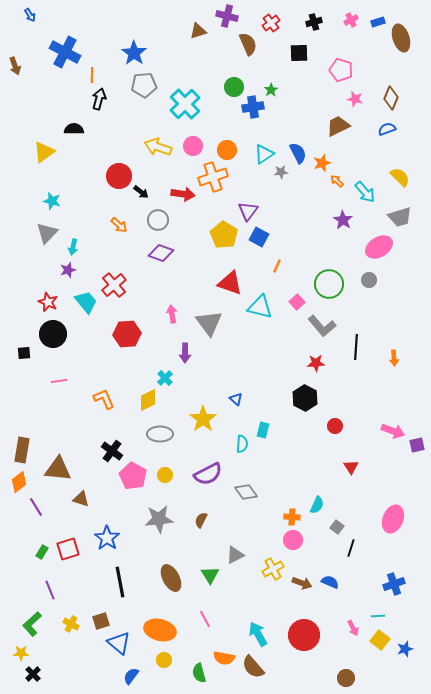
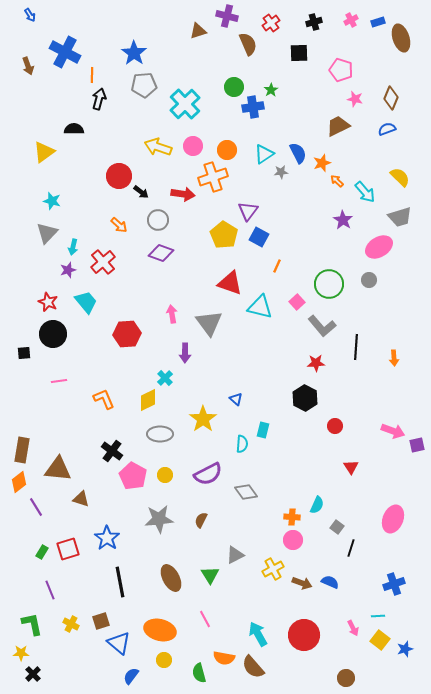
brown arrow at (15, 66): moved 13 px right
red cross at (114, 285): moved 11 px left, 23 px up
green L-shape at (32, 624): rotated 120 degrees clockwise
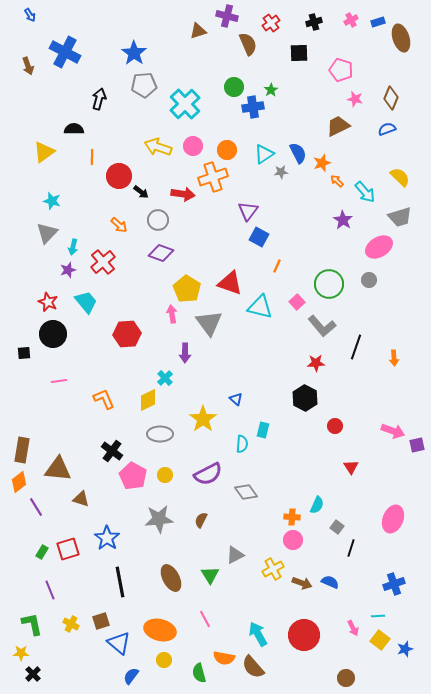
orange line at (92, 75): moved 82 px down
yellow pentagon at (224, 235): moved 37 px left, 54 px down
black line at (356, 347): rotated 15 degrees clockwise
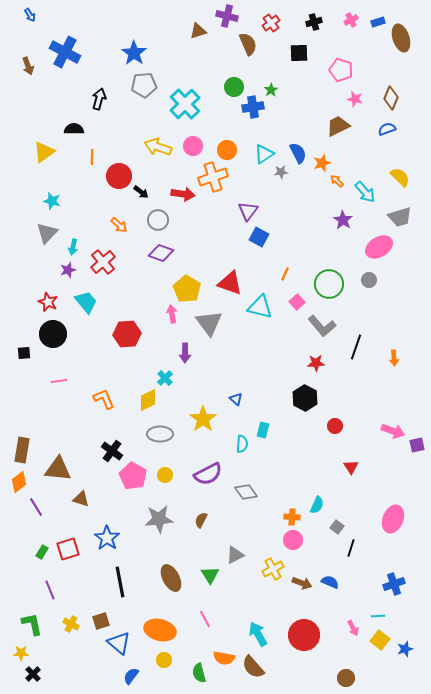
orange line at (277, 266): moved 8 px right, 8 px down
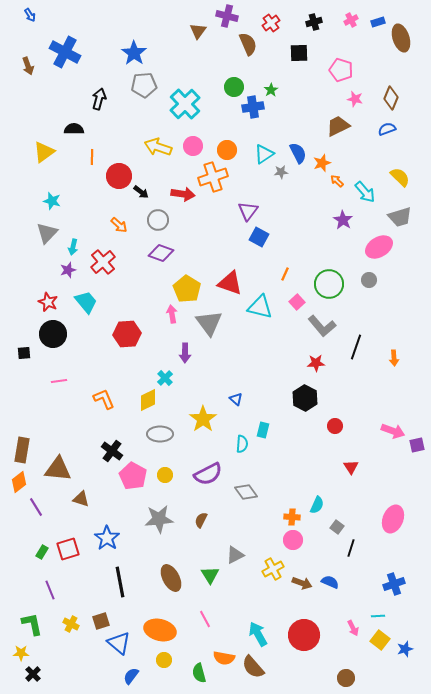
brown triangle at (198, 31): rotated 36 degrees counterclockwise
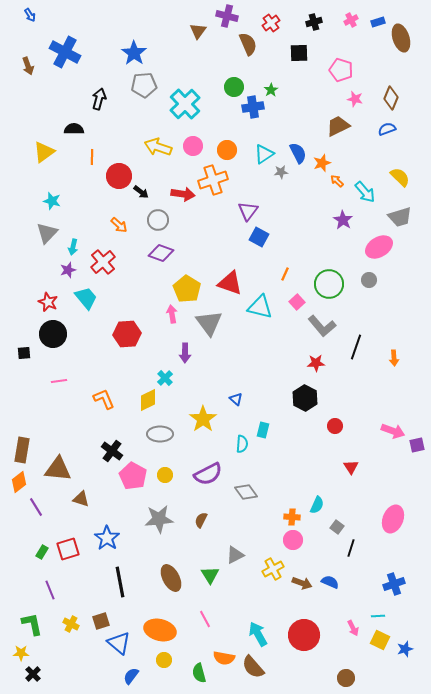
orange cross at (213, 177): moved 3 px down
cyan trapezoid at (86, 302): moved 4 px up
yellow square at (380, 640): rotated 12 degrees counterclockwise
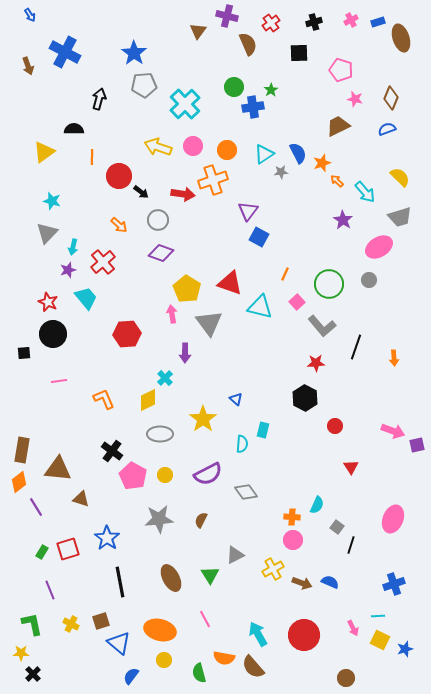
black line at (351, 548): moved 3 px up
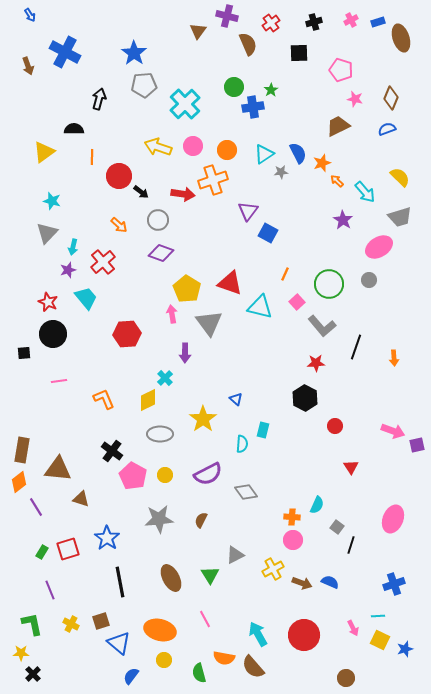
blue square at (259, 237): moved 9 px right, 4 px up
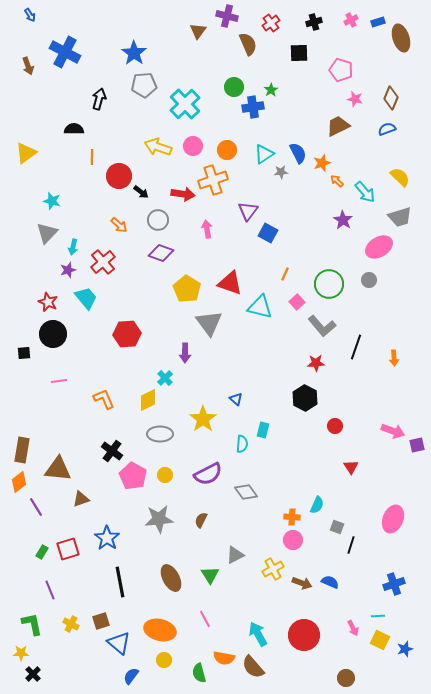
yellow triangle at (44, 152): moved 18 px left, 1 px down
pink arrow at (172, 314): moved 35 px right, 85 px up
brown triangle at (81, 499): rotated 36 degrees counterclockwise
gray square at (337, 527): rotated 16 degrees counterclockwise
